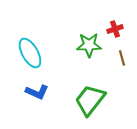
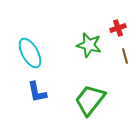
red cross: moved 3 px right, 1 px up
green star: rotated 15 degrees clockwise
brown line: moved 3 px right, 2 px up
blue L-shape: rotated 55 degrees clockwise
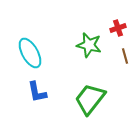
green trapezoid: moved 1 px up
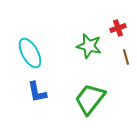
green star: moved 1 px down
brown line: moved 1 px right, 1 px down
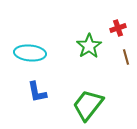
green star: rotated 25 degrees clockwise
cyan ellipse: rotated 56 degrees counterclockwise
green trapezoid: moved 2 px left, 6 px down
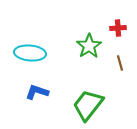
red cross: rotated 14 degrees clockwise
brown line: moved 6 px left, 6 px down
blue L-shape: rotated 120 degrees clockwise
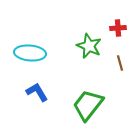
green star: rotated 15 degrees counterclockwise
blue L-shape: rotated 40 degrees clockwise
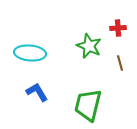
green trapezoid: rotated 24 degrees counterclockwise
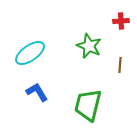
red cross: moved 3 px right, 7 px up
cyan ellipse: rotated 40 degrees counterclockwise
brown line: moved 2 px down; rotated 21 degrees clockwise
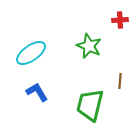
red cross: moved 1 px left, 1 px up
cyan ellipse: moved 1 px right
brown line: moved 16 px down
green trapezoid: moved 2 px right
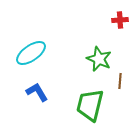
green star: moved 10 px right, 13 px down
